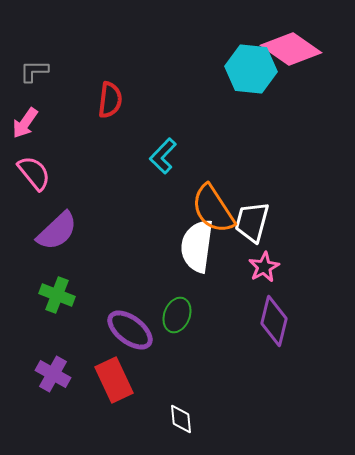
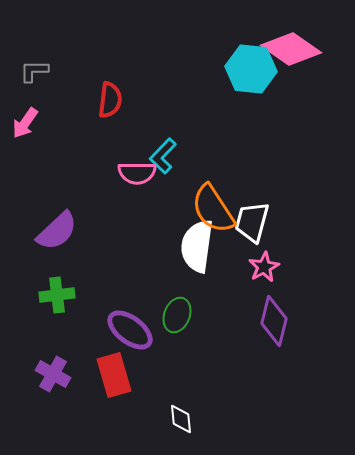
pink semicircle: moved 103 px right; rotated 129 degrees clockwise
green cross: rotated 28 degrees counterclockwise
red rectangle: moved 5 px up; rotated 9 degrees clockwise
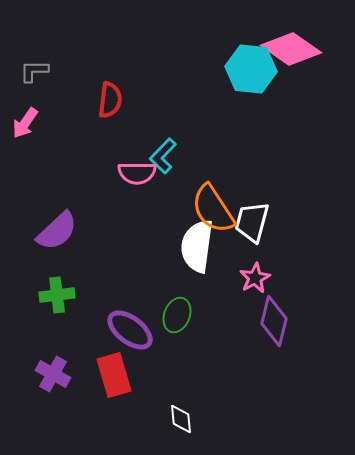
pink star: moved 9 px left, 11 px down
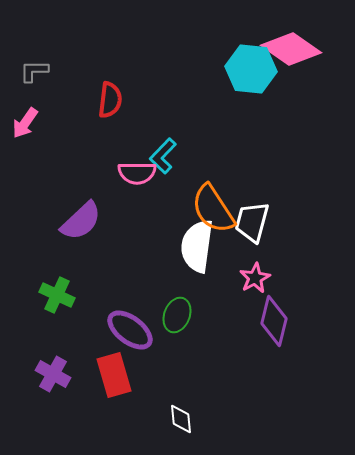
purple semicircle: moved 24 px right, 10 px up
green cross: rotated 32 degrees clockwise
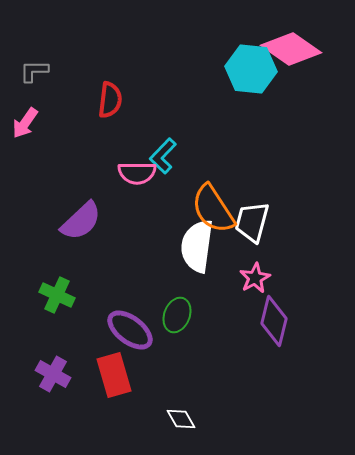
white diamond: rotated 24 degrees counterclockwise
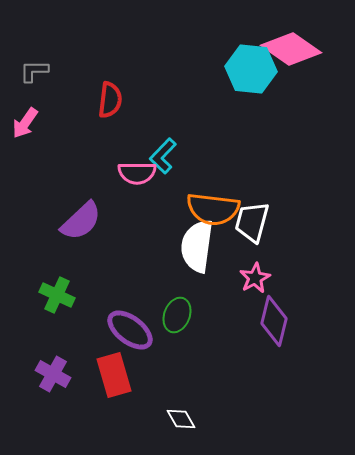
orange semicircle: rotated 50 degrees counterclockwise
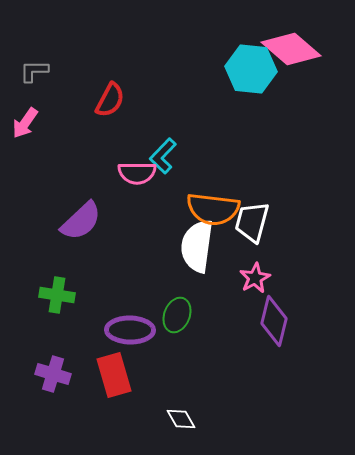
pink diamond: rotated 6 degrees clockwise
red semicircle: rotated 21 degrees clockwise
green cross: rotated 16 degrees counterclockwise
purple ellipse: rotated 36 degrees counterclockwise
purple cross: rotated 12 degrees counterclockwise
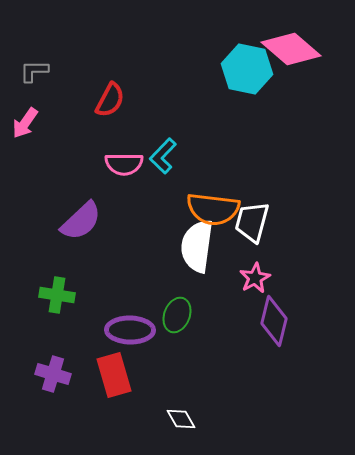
cyan hexagon: moved 4 px left; rotated 6 degrees clockwise
pink semicircle: moved 13 px left, 9 px up
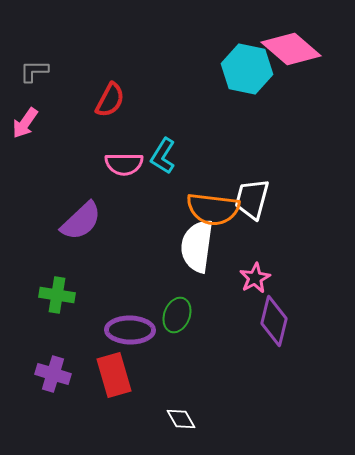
cyan L-shape: rotated 12 degrees counterclockwise
white trapezoid: moved 23 px up
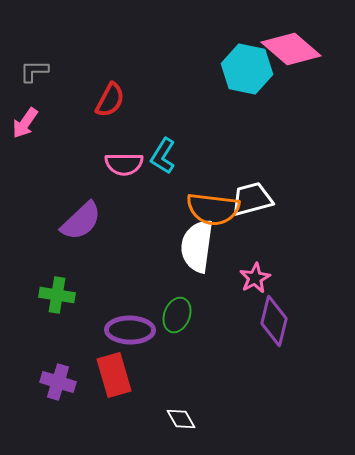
white trapezoid: rotated 60 degrees clockwise
purple cross: moved 5 px right, 8 px down
